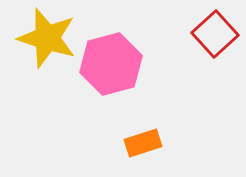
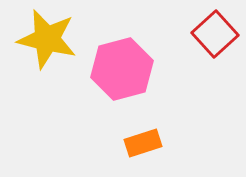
yellow star: moved 1 px down; rotated 4 degrees counterclockwise
pink hexagon: moved 11 px right, 5 px down
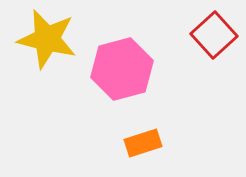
red square: moved 1 px left, 1 px down
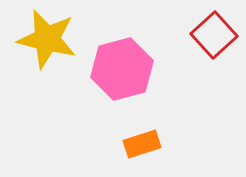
orange rectangle: moved 1 px left, 1 px down
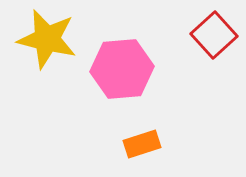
pink hexagon: rotated 10 degrees clockwise
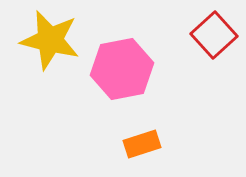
yellow star: moved 3 px right, 1 px down
pink hexagon: rotated 6 degrees counterclockwise
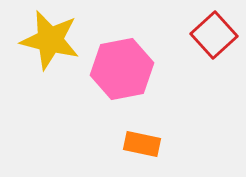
orange rectangle: rotated 30 degrees clockwise
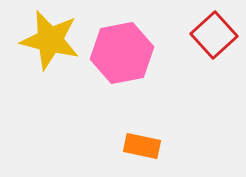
pink hexagon: moved 16 px up
orange rectangle: moved 2 px down
